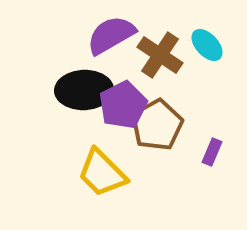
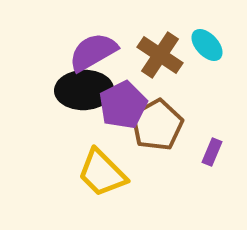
purple semicircle: moved 18 px left, 17 px down
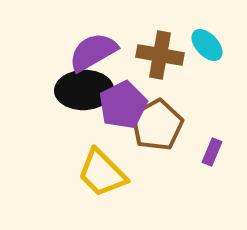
brown cross: rotated 24 degrees counterclockwise
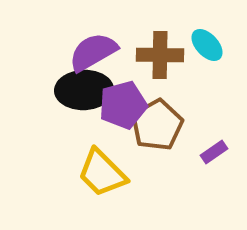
brown cross: rotated 9 degrees counterclockwise
purple pentagon: rotated 12 degrees clockwise
purple rectangle: moved 2 px right; rotated 32 degrees clockwise
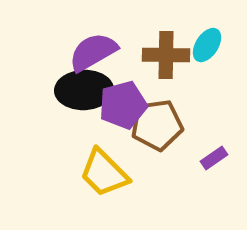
cyan ellipse: rotated 76 degrees clockwise
brown cross: moved 6 px right
brown pentagon: rotated 21 degrees clockwise
purple rectangle: moved 6 px down
yellow trapezoid: moved 2 px right
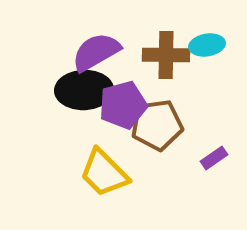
cyan ellipse: rotated 48 degrees clockwise
purple semicircle: moved 3 px right
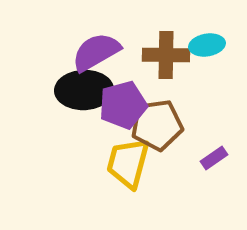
yellow trapezoid: moved 24 px right, 10 px up; rotated 60 degrees clockwise
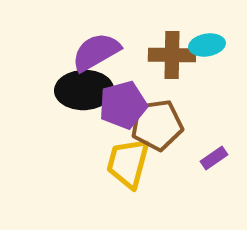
brown cross: moved 6 px right
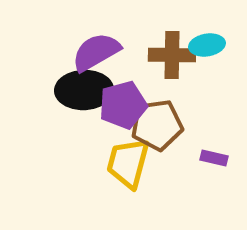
purple rectangle: rotated 48 degrees clockwise
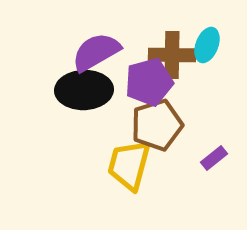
cyan ellipse: rotated 60 degrees counterclockwise
purple pentagon: moved 26 px right, 23 px up
brown pentagon: rotated 9 degrees counterclockwise
purple rectangle: rotated 52 degrees counterclockwise
yellow trapezoid: moved 1 px right, 2 px down
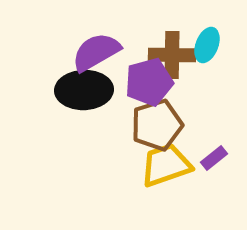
yellow trapezoid: moved 37 px right; rotated 56 degrees clockwise
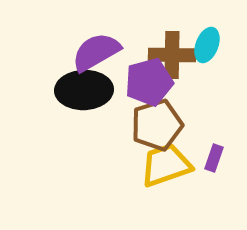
purple rectangle: rotated 32 degrees counterclockwise
